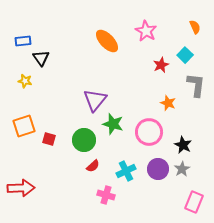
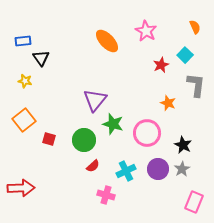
orange square: moved 6 px up; rotated 20 degrees counterclockwise
pink circle: moved 2 px left, 1 px down
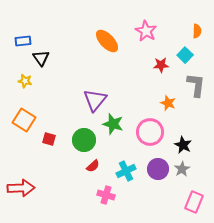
orange semicircle: moved 2 px right, 4 px down; rotated 24 degrees clockwise
red star: rotated 21 degrees clockwise
orange square: rotated 20 degrees counterclockwise
pink circle: moved 3 px right, 1 px up
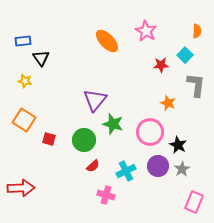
black star: moved 5 px left
purple circle: moved 3 px up
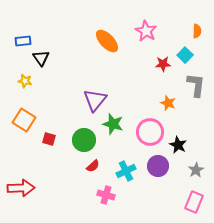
red star: moved 2 px right, 1 px up
gray star: moved 14 px right, 1 px down
